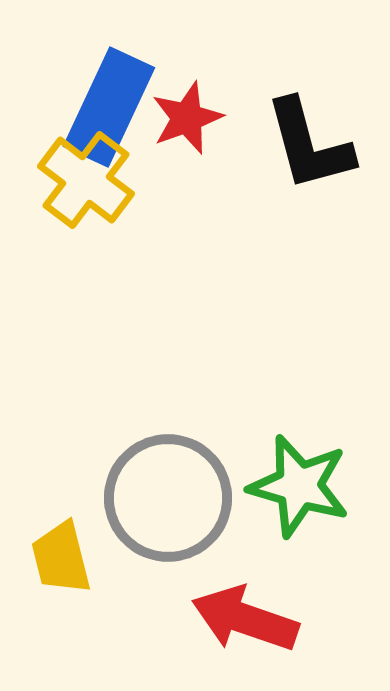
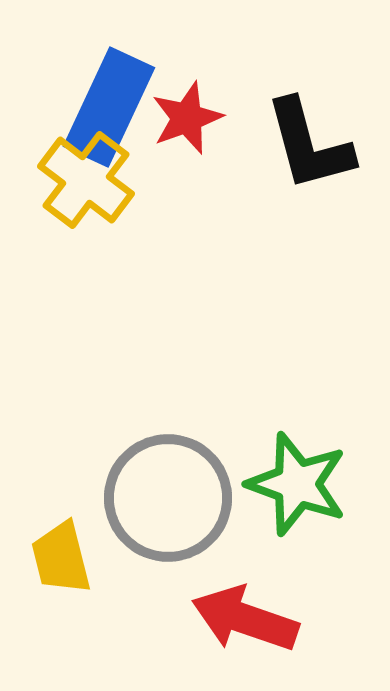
green star: moved 2 px left, 2 px up; rotated 4 degrees clockwise
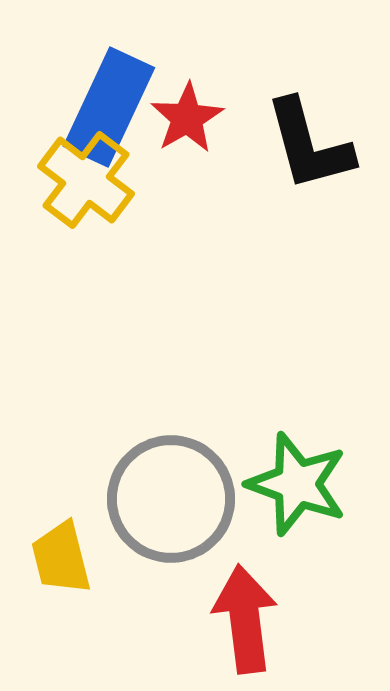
red star: rotated 10 degrees counterclockwise
gray circle: moved 3 px right, 1 px down
red arrow: rotated 64 degrees clockwise
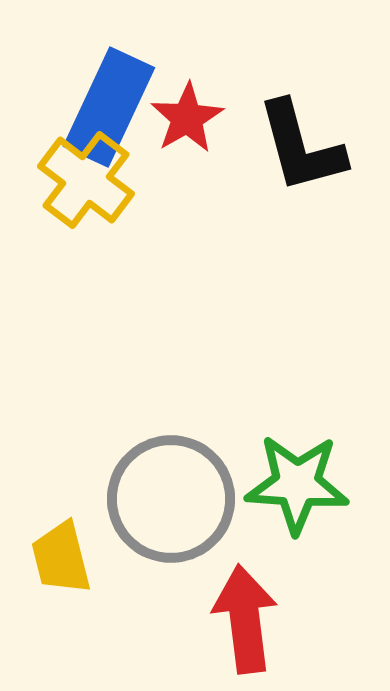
black L-shape: moved 8 px left, 2 px down
green star: rotated 16 degrees counterclockwise
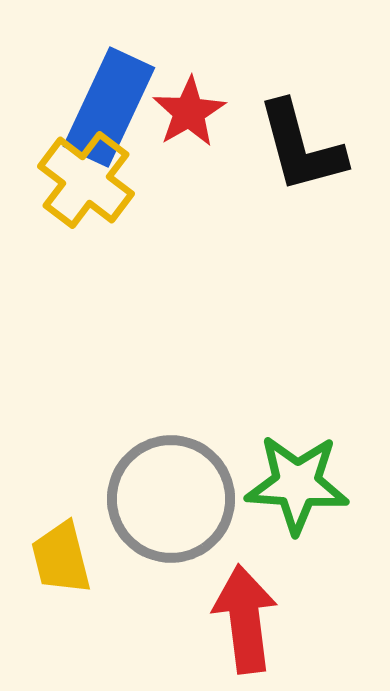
red star: moved 2 px right, 6 px up
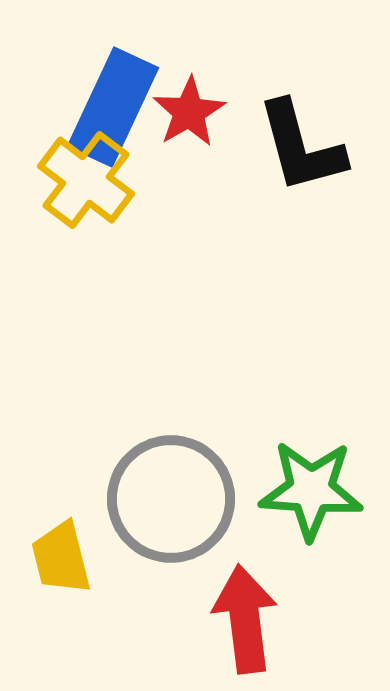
blue rectangle: moved 4 px right
green star: moved 14 px right, 6 px down
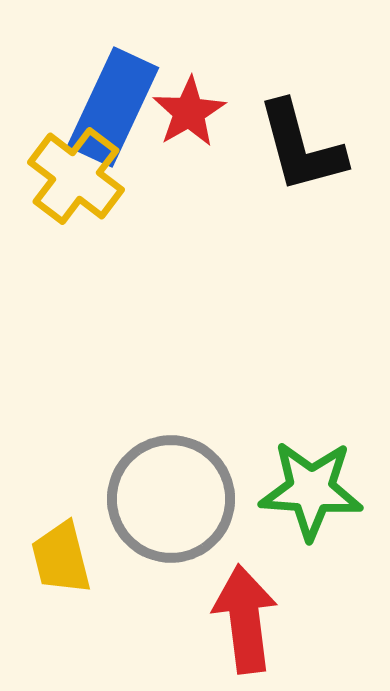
yellow cross: moved 10 px left, 4 px up
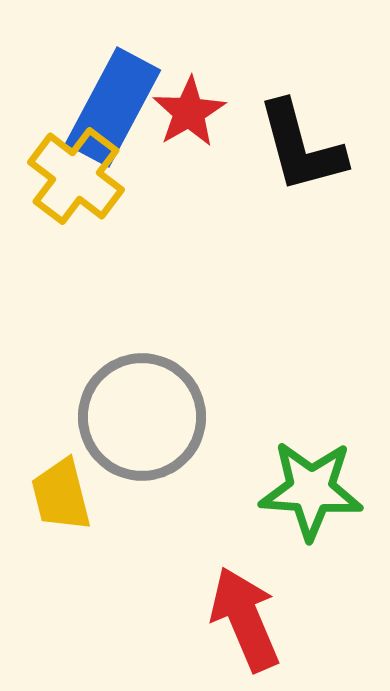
blue rectangle: rotated 3 degrees clockwise
gray circle: moved 29 px left, 82 px up
yellow trapezoid: moved 63 px up
red arrow: rotated 16 degrees counterclockwise
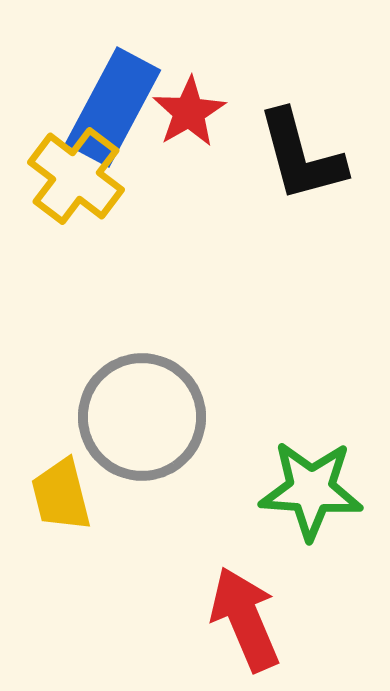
black L-shape: moved 9 px down
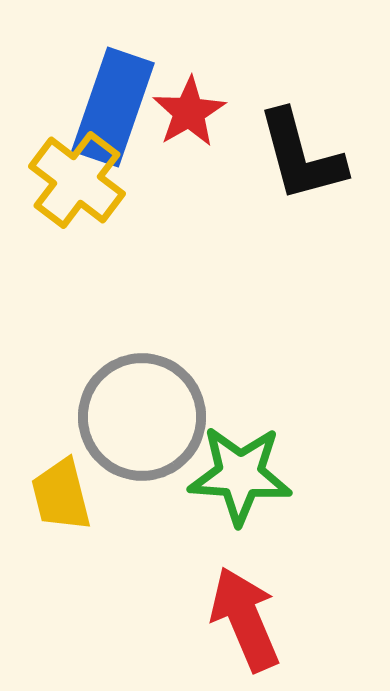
blue rectangle: rotated 9 degrees counterclockwise
yellow cross: moved 1 px right, 4 px down
green star: moved 71 px left, 15 px up
